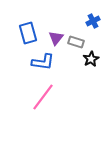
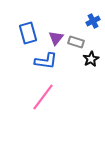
blue L-shape: moved 3 px right, 1 px up
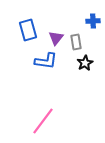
blue cross: rotated 24 degrees clockwise
blue rectangle: moved 3 px up
gray rectangle: rotated 63 degrees clockwise
black star: moved 6 px left, 4 px down
pink line: moved 24 px down
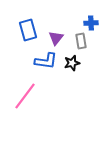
blue cross: moved 2 px left, 2 px down
gray rectangle: moved 5 px right, 1 px up
black star: moved 13 px left; rotated 14 degrees clockwise
pink line: moved 18 px left, 25 px up
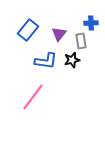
blue rectangle: rotated 55 degrees clockwise
purple triangle: moved 3 px right, 4 px up
black star: moved 3 px up
pink line: moved 8 px right, 1 px down
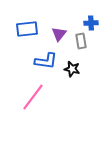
blue rectangle: moved 1 px left, 1 px up; rotated 45 degrees clockwise
black star: moved 9 px down; rotated 28 degrees clockwise
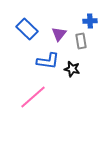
blue cross: moved 1 px left, 2 px up
blue rectangle: rotated 50 degrees clockwise
blue L-shape: moved 2 px right
pink line: rotated 12 degrees clockwise
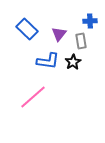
black star: moved 1 px right, 7 px up; rotated 28 degrees clockwise
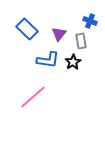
blue cross: rotated 24 degrees clockwise
blue L-shape: moved 1 px up
